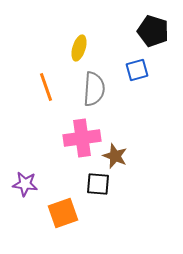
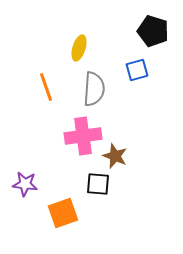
pink cross: moved 1 px right, 2 px up
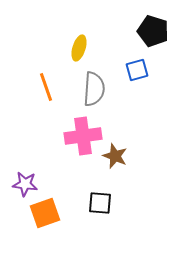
black square: moved 2 px right, 19 px down
orange square: moved 18 px left
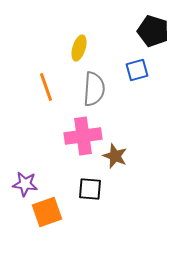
black square: moved 10 px left, 14 px up
orange square: moved 2 px right, 1 px up
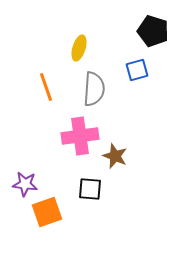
pink cross: moved 3 px left
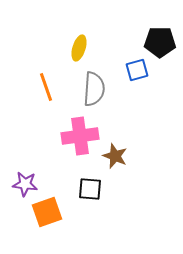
black pentagon: moved 7 px right, 11 px down; rotated 16 degrees counterclockwise
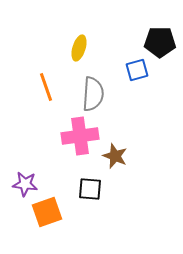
gray semicircle: moved 1 px left, 5 px down
